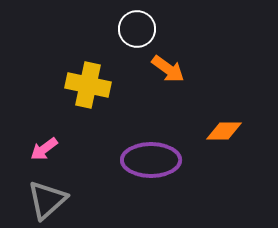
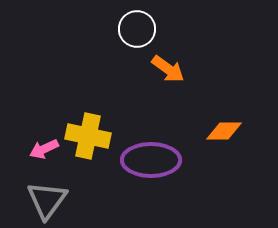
yellow cross: moved 51 px down
pink arrow: rotated 12 degrees clockwise
gray triangle: rotated 12 degrees counterclockwise
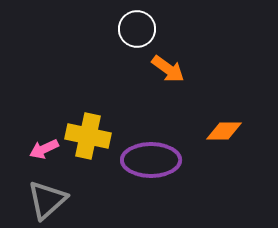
gray triangle: rotated 12 degrees clockwise
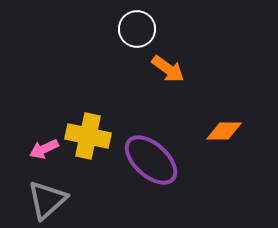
purple ellipse: rotated 42 degrees clockwise
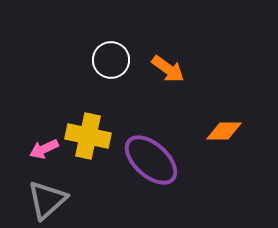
white circle: moved 26 px left, 31 px down
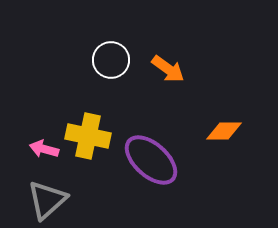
pink arrow: rotated 40 degrees clockwise
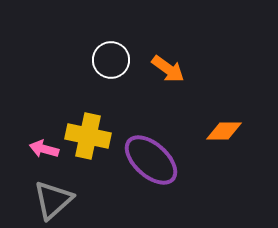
gray triangle: moved 6 px right
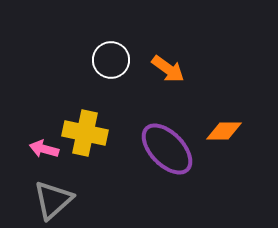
yellow cross: moved 3 px left, 3 px up
purple ellipse: moved 16 px right, 11 px up; rotated 4 degrees clockwise
